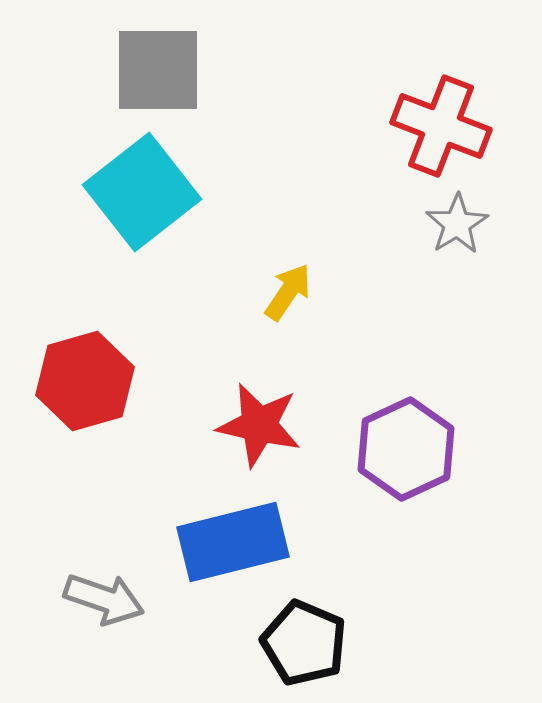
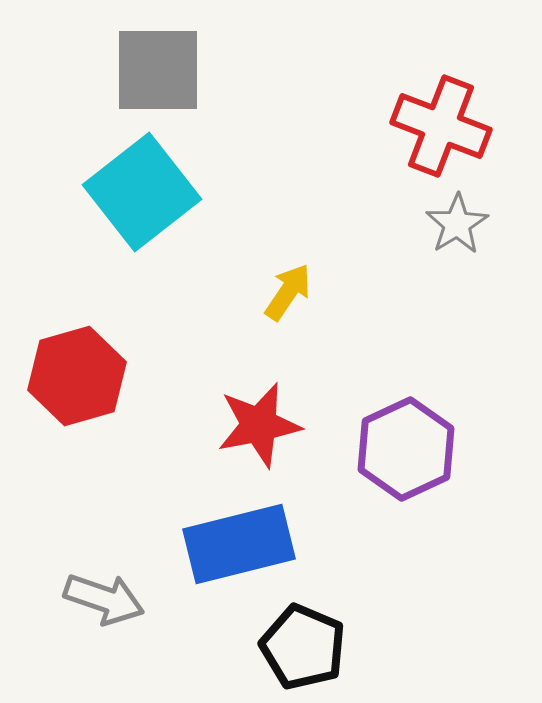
red hexagon: moved 8 px left, 5 px up
red star: rotated 24 degrees counterclockwise
blue rectangle: moved 6 px right, 2 px down
black pentagon: moved 1 px left, 4 px down
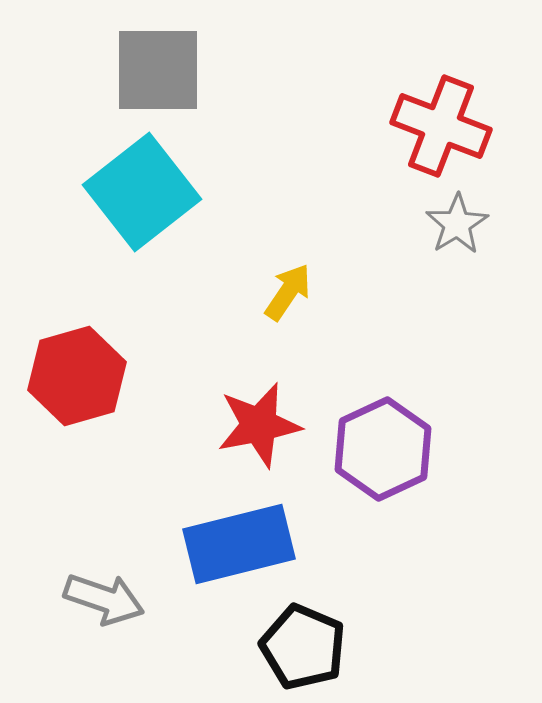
purple hexagon: moved 23 px left
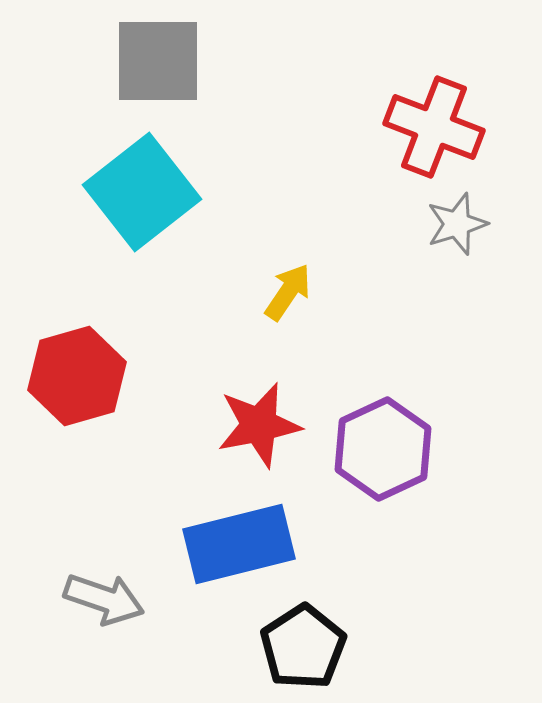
gray square: moved 9 px up
red cross: moved 7 px left, 1 px down
gray star: rotated 14 degrees clockwise
black pentagon: rotated 16 degrees clockwise
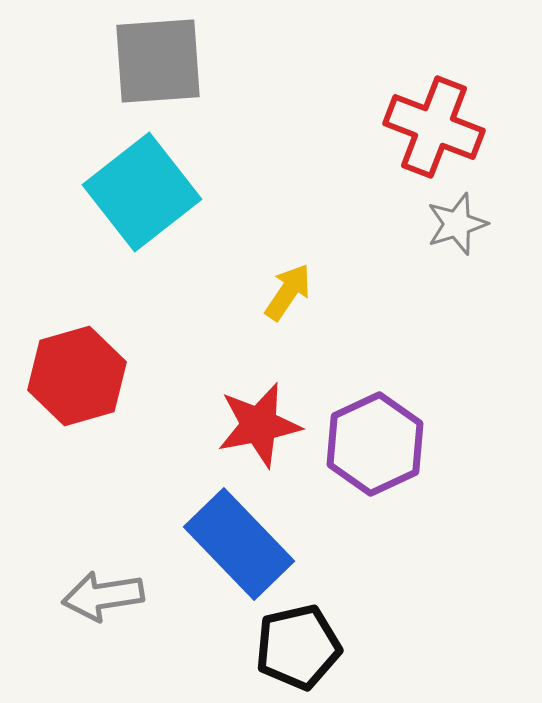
gray square: rotated 4 degrees counterclockwise
purple hexagon: moved 8 px left, 5 px up
blue rectangle: rotated 60 degrees clockwise
gray arrow: moved 1 px left, 3 px up; rotated 152 degrees clockwise
black pentagon: moved 5 px left; rotated 20 degrees clockwise
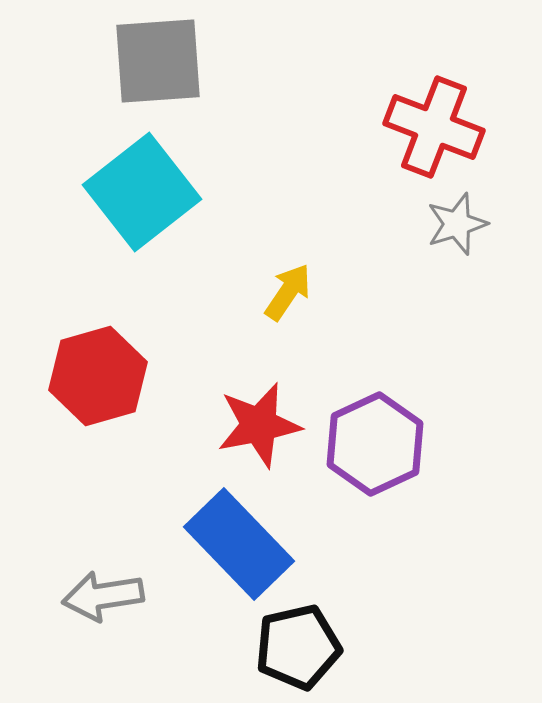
red hexagon: moved 21 px right
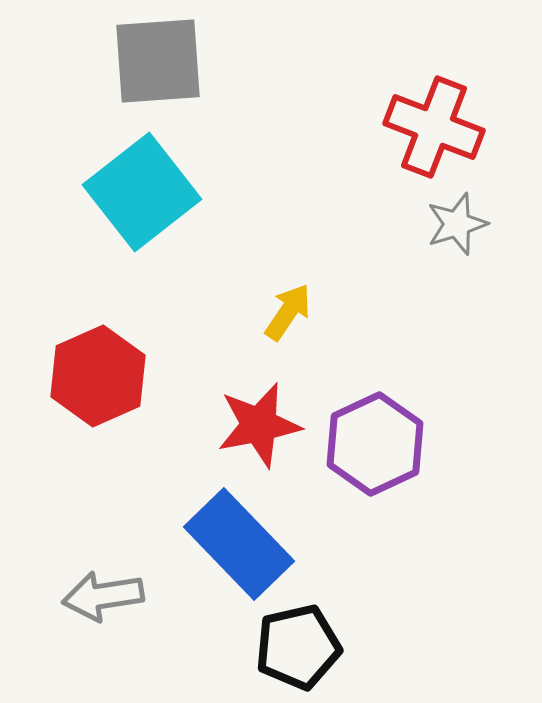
yellow arrow: moved 20 px down
red hexagon: rotated 8 degrees counterclockwise
